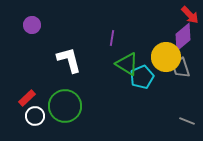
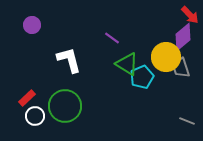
purple line: rotated 63 degrees counterclockwise
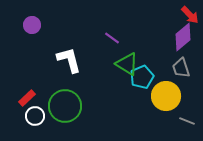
yellow circle: moved 39 px down
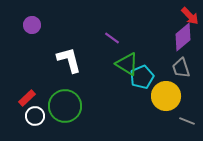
red arrow: moved 1 px down
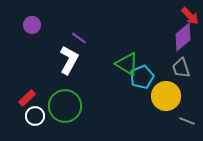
purple line: moved 33 px left
white L-shape: rotated 44 degrees clockwise
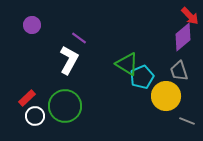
gray trapezoid: moved 2 px left, 3 px down
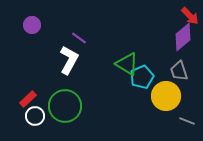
red rectangle: moved 1 px right, 1 px down
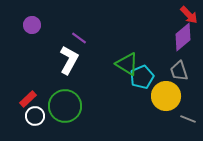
red arrow: moved 1 px left, 1 px up
gray line: moved 1 px right, 2 px up
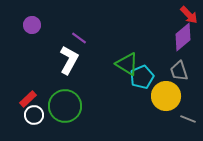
white circle: moved 1 px left, 1 px up
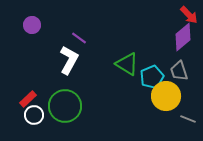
cyan pentagon: moved 10 px right
